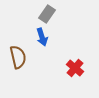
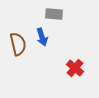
gray rectangle: moved 7 px right; rotated 60 degrees clockwise
brown semicircle: moved 13 px up
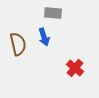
gray rectangle: moved 1 px left, 1 px up
blue arrow: moved 2 px right
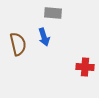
red cross: moved 10 px right, 1 px up; rotated 36 degrees counterclockwise
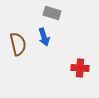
gray rectangle: moved 1 px left; rotated 12 degrees clockwise
red cross: moved 5 px left, 1 px down
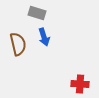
gray rectangle: moved 15 px left
red cross: moved 16 px down
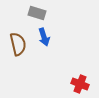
red cross: rotated 18 degrees clockwise
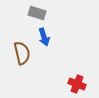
brown semicircle: moved 4 px right, 9 px down
red cross: moved 3 px left
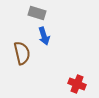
blue arrow: moved 1 px up
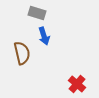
red cross: rotated 18 degrees clockwise
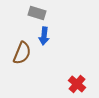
blue arrow: rotated 24 degrees clockwise
brown semicircle: rotated 35 degrees clockwise
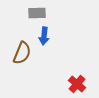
gray rectangle: rotated 18 degrees counterclockwise
